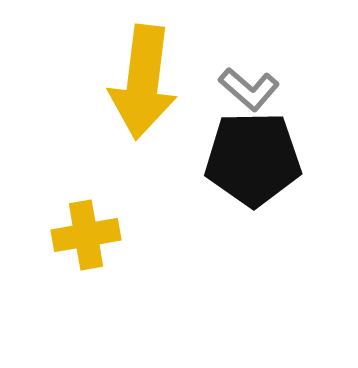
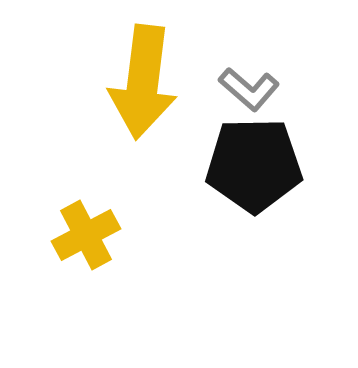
black pentagon: moved 1 px right, 6 px down
yellow cross: rotated 18 degrees counterclockwise
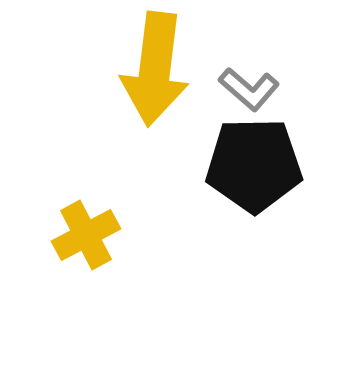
yellow arrow: moved 12 px right, 13 px up
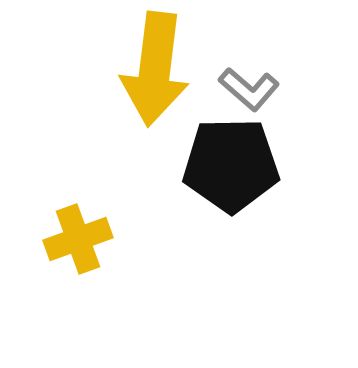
black pentagon: moved 23 px left
yellow cross: moved 8 px left, 4 px down; rotated 8 degrees clockwise
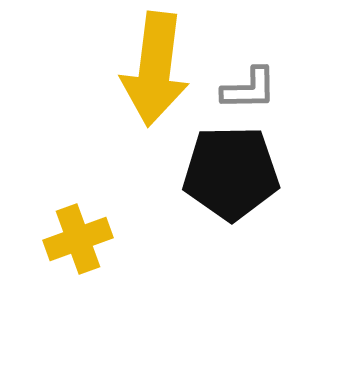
gray L-shape: rotated 42 degrees counterclockwise
black pentagon: moved 8 px down
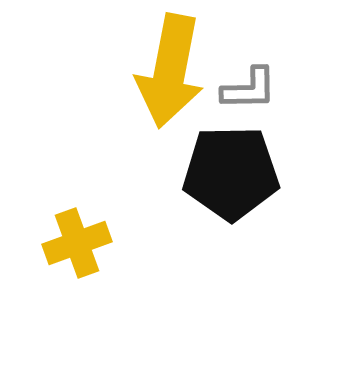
yellow arrow: moved 15 px right, 2 px down; rotated 4 degrees clockwise
yellow cross: moved 1 px left, 4 px down
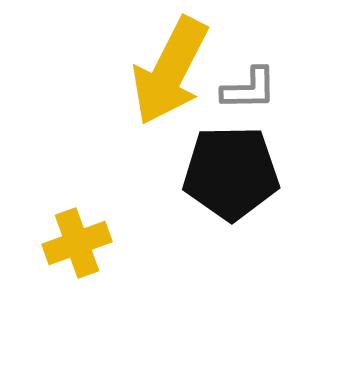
yellow arrow: rotated 16 degrees clockwise
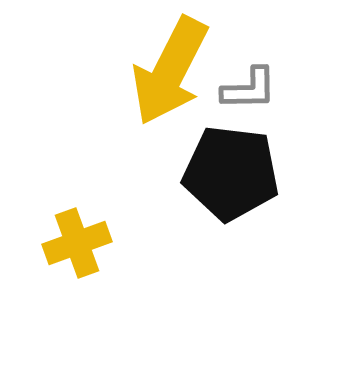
black pentagon: rotated 8 degrees clockwise
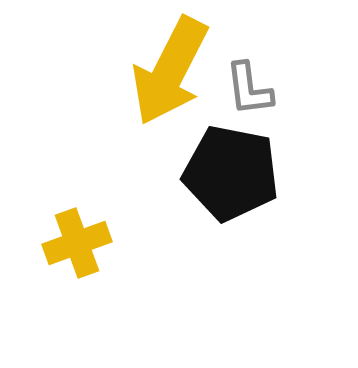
gray L-shape: rotated 84 degrees clockwise
black pentagon: rotated 4 degrees clockwise
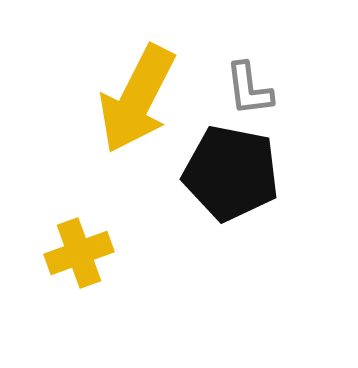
yellow arrow: moved 33 px left, 28 px down
yellow cross: moved 2 px right, 10 px down
